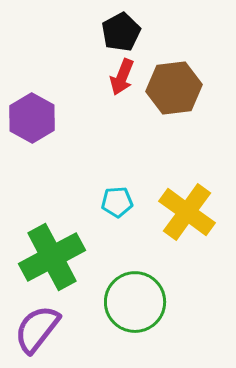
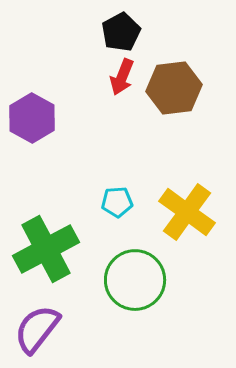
green cross: moved 6 px left, 8 px up
green circle: moved 22 px up
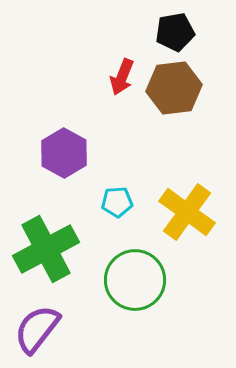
black pentagon: moved 54 px right; rotated 18 degrees clockwise
purple hexagon: moved 32 px right, 35 px down
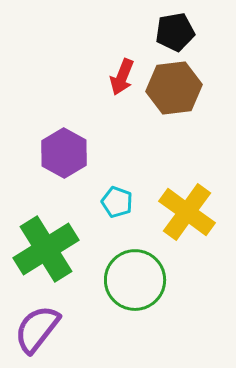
cyan pentagon: rotated 24 degrees clockwise
green cross: rotated 4 degrees counterclockwise
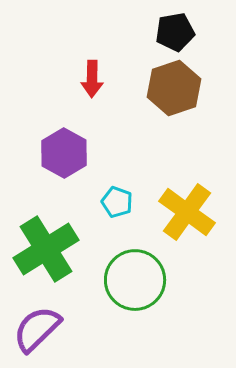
red arrow: moved 30 px left, 2 px down; rotated 21 degrees counterclockwise
brown hexagon: rotated 12 degrees counterclockwise
purple semicircle: rotated 8 degrees clockwise
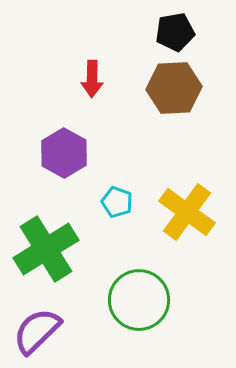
brown hexagon: rotated 16 degrees clockwise
green circle: moved 4 px right, 20 px down
purple semicircle: moved 2 px down
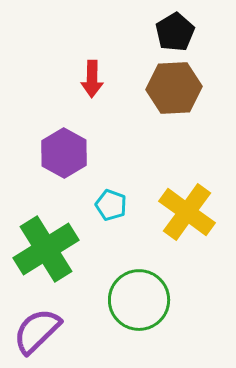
black pentagon: rotated 21 degrees counterclockwise
cyan pentagon: moved 6 px left, 3 px down
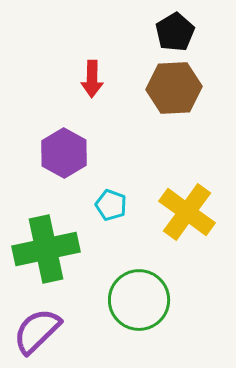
green cross: rotated 20 degrees clockwise
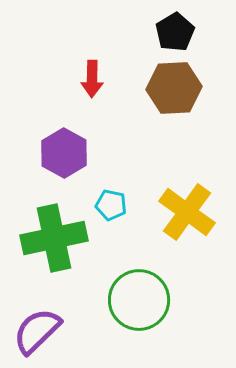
cyan pentagon: rotated 8 degrees counterclockwise
green cross: moved 8 px right, 11 px up
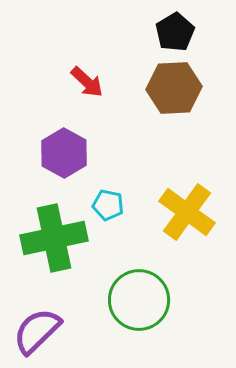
red arrow: moved 5 px left, 3 px down; rotated 48 degrees counterclockwise
cyan pentagon: moved 3 px left
